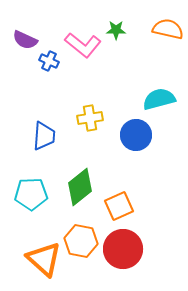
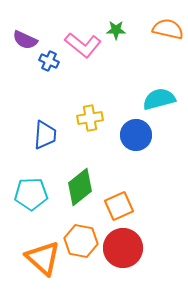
blue trapezoid: moved 1 px right, 1 px up
red circle: moved 1 px up
orange triangle: moved 1 px left, 1 px up
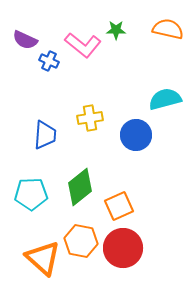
cyan semicircle: moved 6 px right
